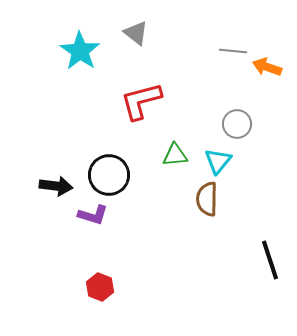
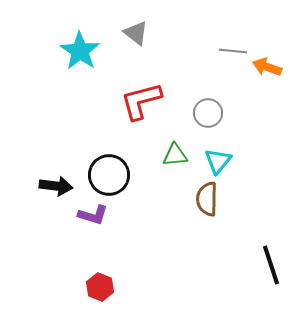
gray circle: moved 29 px left, 11 px up
black line: moved 1 px right, 5 px down
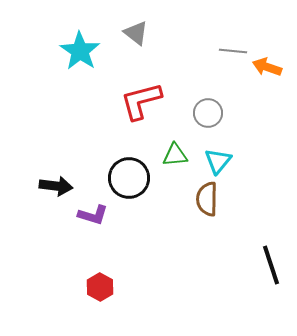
black circle: moved 20 px right, 3 px down
red hexagon: rotated 8 degrees clockwise
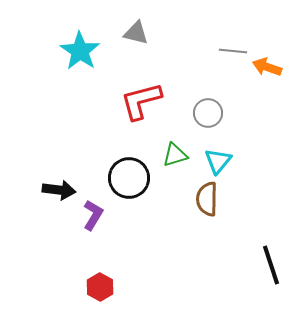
gray triangle: rotated 24 degrees counterclockwise
green triangle: rotated 12 degrees counterclockwise
black arrow: moved 3 px right, 4 px down
purple L-shape: rotated 76 degrees counterclockwise
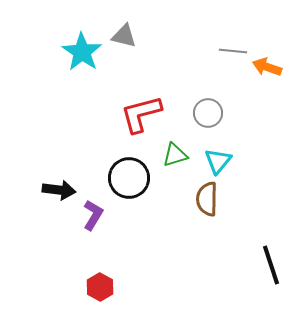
gray triangle: moved 12 px left, 3 px down
cyan star: moved 2 px right, 1 px down
red L-shape: moved 13 px down
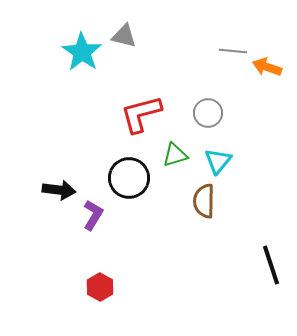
brown semicircle: moved 3 px left, 2 px down
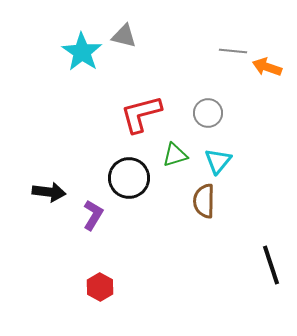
black arrow: moved 10 px left, 2 px down
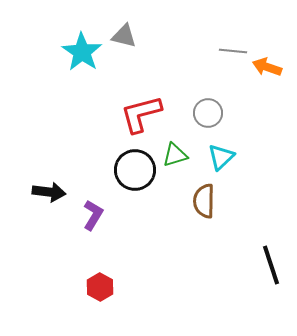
cyan triangle: moved 3 px right, 4 px up; rotated 8 degrees clockwise
black circle: moved 6 px right, 8 px up
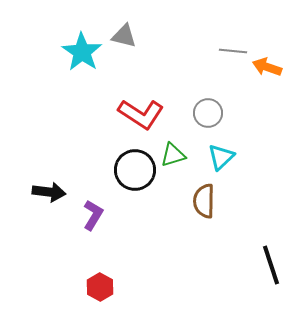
red L-shape: rotated 132 degrees counterclockwise
green triangle: moved 2 px left
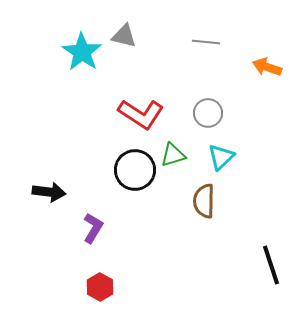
gray line: moved 27 px left, 9 px up
purple L-shape: moved 13 px down
